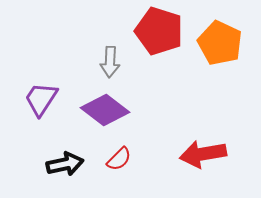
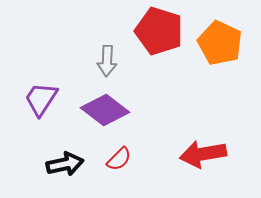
gray arrow: moved 3 px left, 1 px up
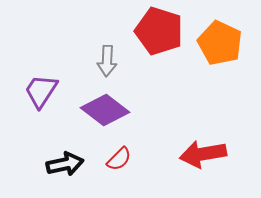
purple trapezoid: moved 8 px up
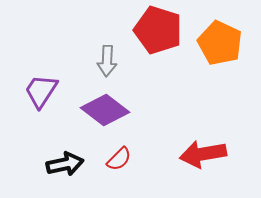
red pentagon: moved 1 px left, 1 px up
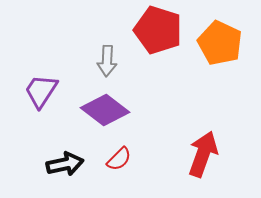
red arrow: rotated 120 degrees clockwise
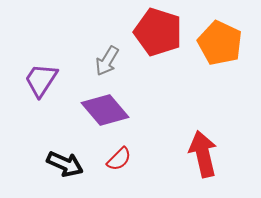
red pentagon: moved 2 px down
gray arrow: rotated 28 degrees clockwise
purple trapezoid: moved 11 px up
purple diamond: rotated 12 degrees clockwise
red arrow: rotated 33 degrees counterclockwise
black arrow: rotated 36 degrees clockwise
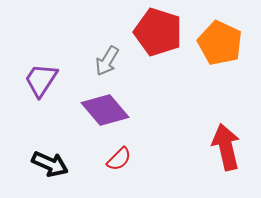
red arrow: moved 23 px right, 7 px up
black arrow: moved 15 px left
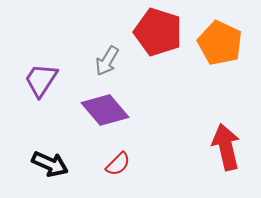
red semicircle: moved 1 px left, 5 px down
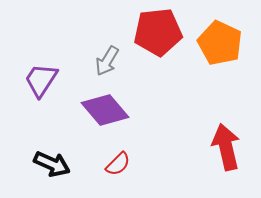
red pentagon: rotated 24 degrees counterclockwise
black arrow: moved 2 px right
